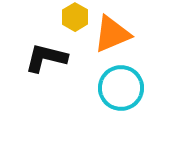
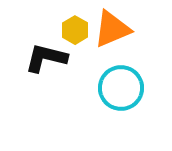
yellow hexagon: moved 13 px down
orange triangle: moved 5 px up
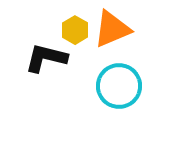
cyan circle: moved 2 px left, 2 px up
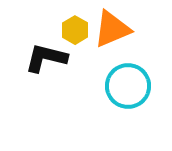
cyan circle: moved 9 px right
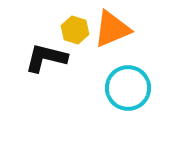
yellow hexagon: rotated 12 degrees counterclockwise
cyan circle: moved 2 px down
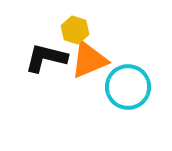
orange triangle: moved 23 px left, 31 px down
cyan circle: moved 1 px up
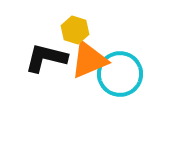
cyan circle: moved 8 px left, 13 px up
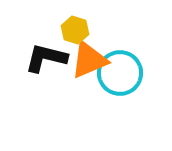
cyan circle: moved 1 px up
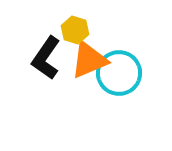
black L-shape: rotated 69 degrees counterclockwise
cyan circle: moved 1 px left
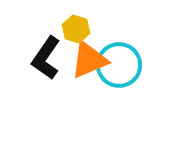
yellow hexagon: moved 1 px right, 1 px up
cyan circle: moved 8 px up
